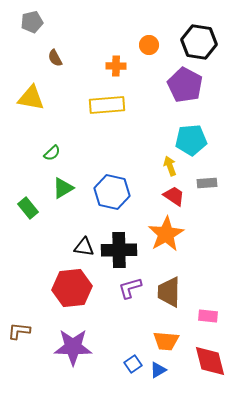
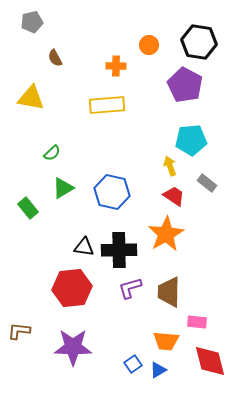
gray rectangle: rotated 42 degrees clockwise
pink rectangle: moved 11 px left, 6 px down
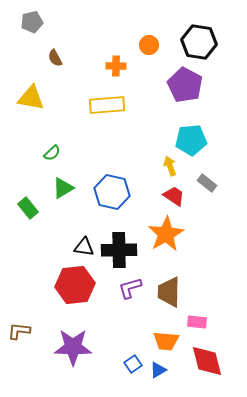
red hexagon: moved 3 px right, 3 px up
red diamond: moved 3 px left
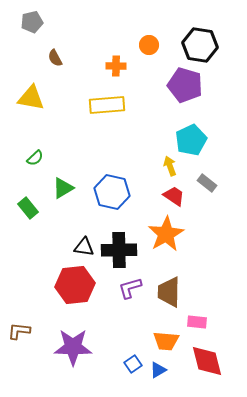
black hexagon: moved 1 px right, 3 px down
purple pentagon: rotated 12 degrees counterclockwise
cyan pentagon: rotated 20 degrees counterclockwise
green semicircle: moved 17 px left, 5 px down
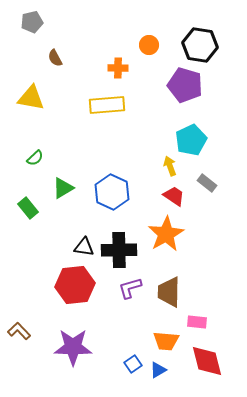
orange cross: moved 2 px right, 2 px down
blue hexagon: rotated 12 degrees clockwise
brown L-shape: rotated 40 degrees clockwise
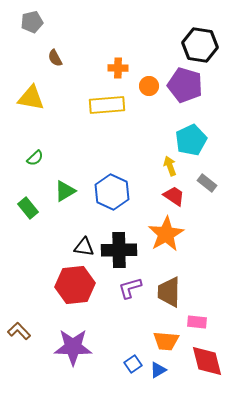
orange circle: moved 41 px down
green triangle: moved 2 px right, 3 px down
